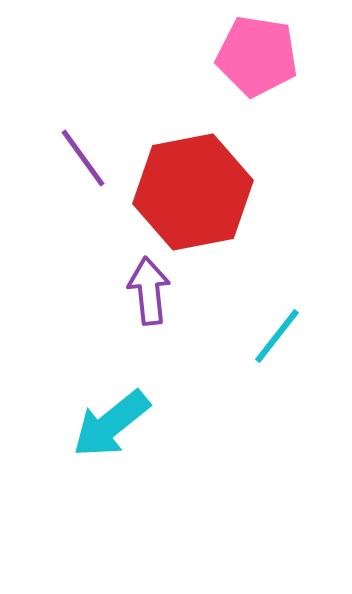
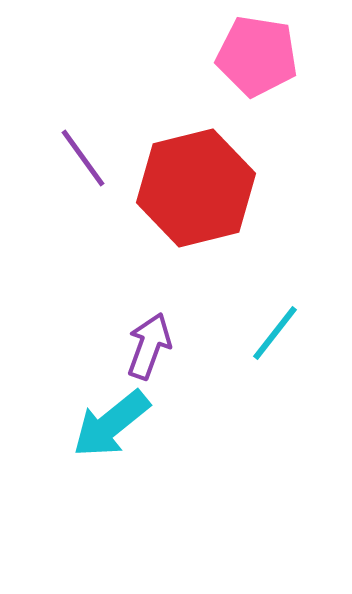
red hexagon: moved 3 px right, 4 px up; rotated 3 degrees counterclockwise
purple arrow: moved 55 px down; rotated 26 degrees clockwise
cyan line: moved 2 px left, 3 px up
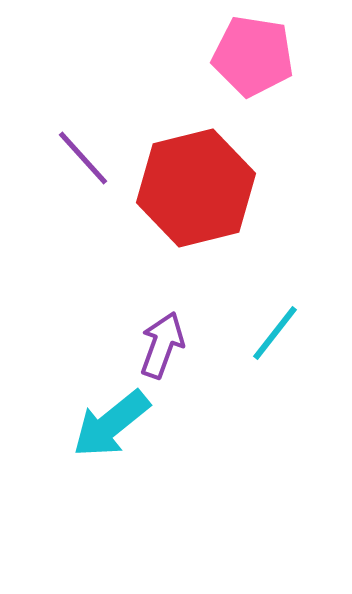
pink pentagon: moved 4 px left
purple line: rotated 6 degrees counterclockwise
purple arrow: moved 13 px right, 1 px up
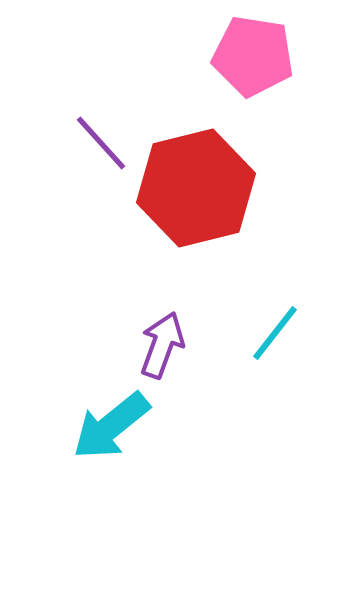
purple line: moved 18 px right, 15 px up
cyan arrow: moved 2 px down
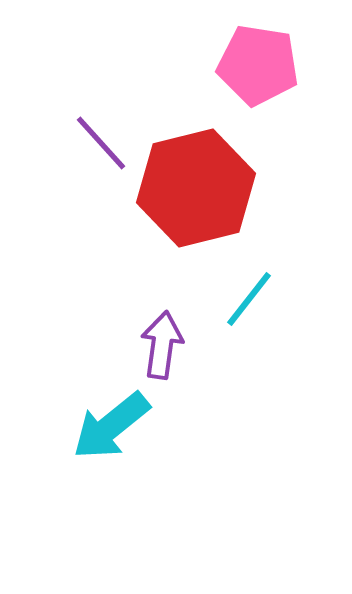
pink pentagon: moved 5 px right, 9 px down
cyan line: moved 26 px left, 34 px up
purple arrow: rotated 12 degrees counterclockwise
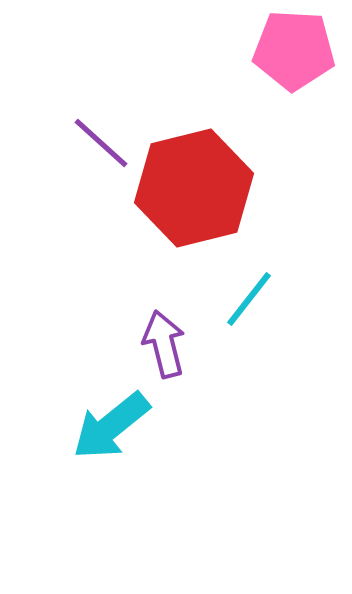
pink pentagon: moved 36 px right, 15 px up; rotated 6 degrees counterclockwise
purple line: rotated 6 degrees counterclockwise
red hexagon: moved 2 px left
purple arrow: moved 2 px right, 1 px up; rotated 22 degrees counterclockwise
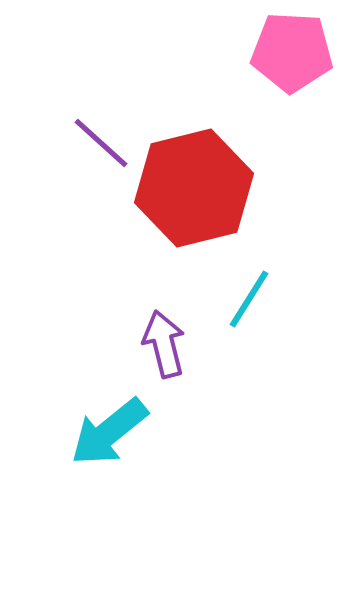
pink pentagon: moved 2 px left, 2 px down
cyan line: rotated 6 degrees counterclockwise
cyan arrow: moved 2 px left, 6 px down
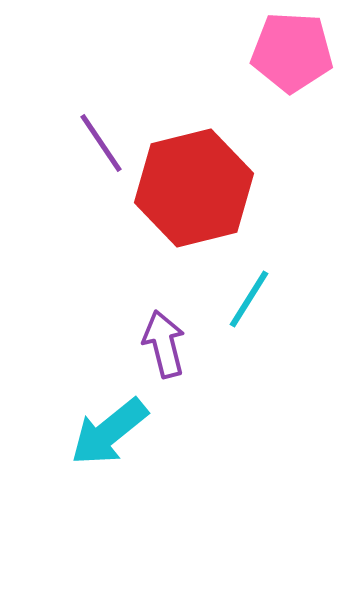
purple line: rotated 14 degrees clockwise
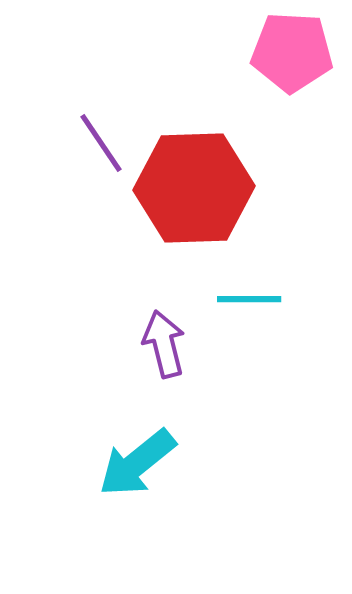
red hexagon: rotated 12 degrees clockwise
cyan line: rotated 58 degrees clockwise
cyan arrow: moved 28 px right, 31 px down
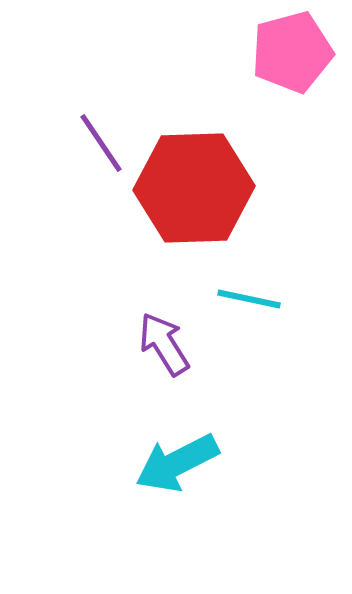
pink pentagon: rotated 18 degrees counterclockwise
cyan line: rotated 12 degrees clockwise
purple arrow: rotated 18 degrees counterclockwise
cyan arrow: moved 40 px right; rotated 12 degrees clockwise
